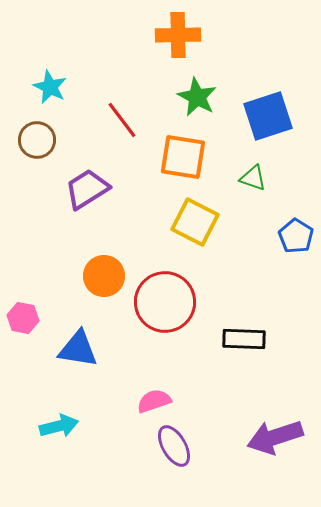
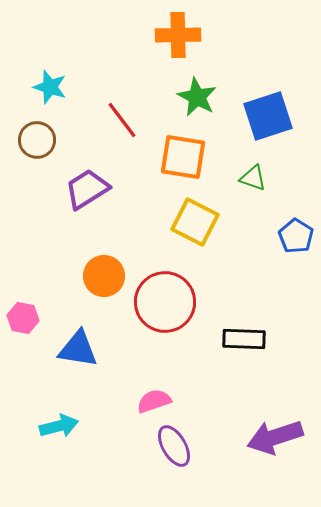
cyan star: rotated 8 degrees counterclockwise
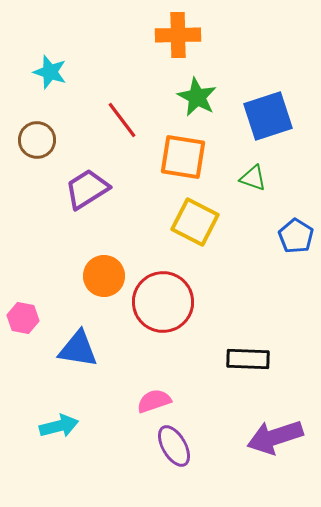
cyan star: moved 15 px up
red circle: moved 2 px left
black rectangle: moved 4 px right, 20 px down
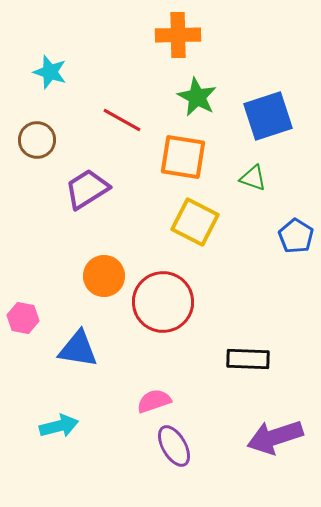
red line: rotated 24 degrees counterclockwise
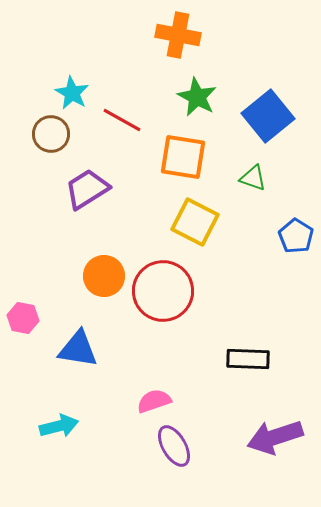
orange cross: rotated 12 degrees clockwise
cyan star: moved 22 px right, 21 px down; rotated 12 degrees clockwise
blue square: rotated 21 degrees counterclockwise
brown circle: moved 14 px right, 6 px up
red circle: moved 11 px up
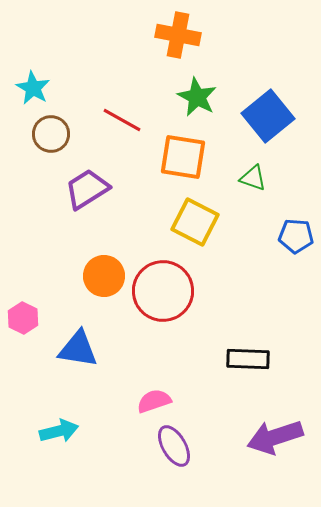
cyan star: moved 39 px left, 5 px up
blue pentagon: rotated 28 degrees counterclockwise
pink hexagon: rotated 16 degrees clockwise
cyan arrow: moved 5 px down
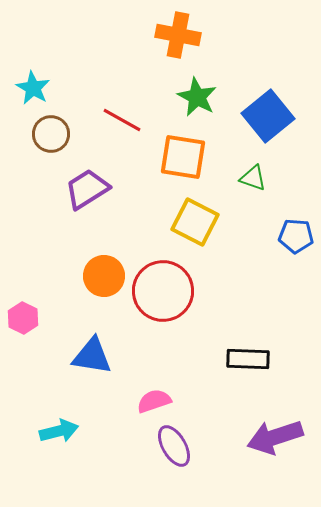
blue triangle: moved 14 px right, 7 px down
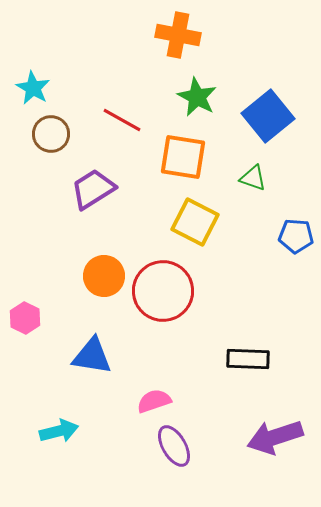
purple trapezoid: moved 6 px right
pink hexagon: moved 2 px right
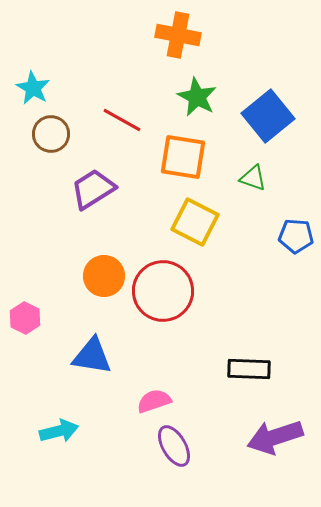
black rectangle: moved 1 px right, 10 px down
